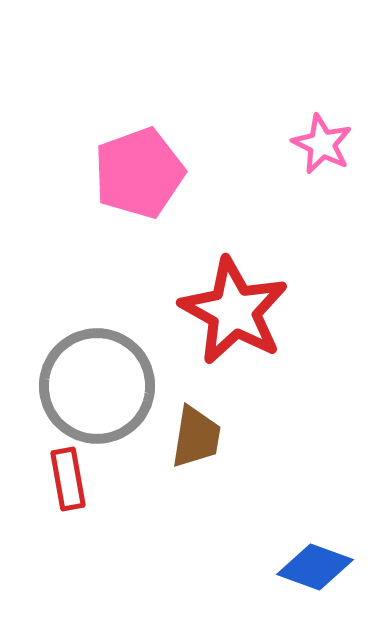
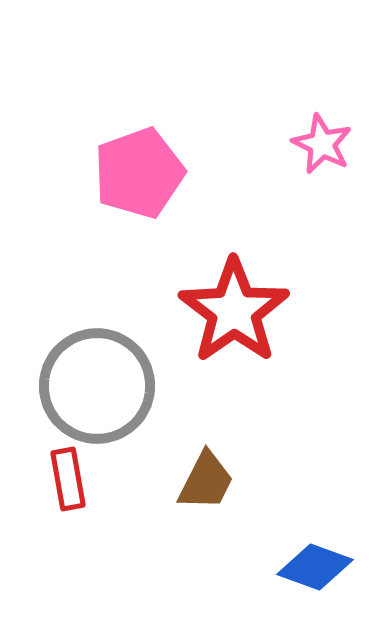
red star: rotated 8 degrees clockwise
brown trapezoid: moved 10 px right, 44 px down; rotated 18 degrees clockwise
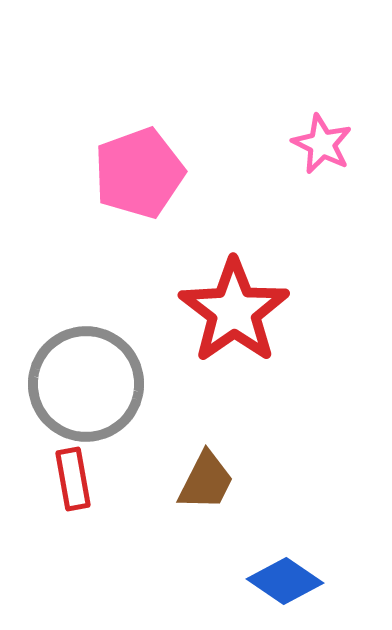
gray circle: moved 11 px left, 2 px up
red rectangle: moved 5 px right
blue diamond: moved 30 px left, 14 px down; rotated 14 degrees clockwise
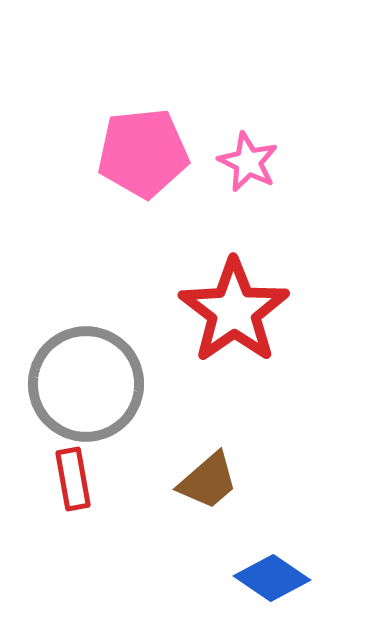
pink star: moved 74 px left, 18 px down
pink pentagon: moved 4 px right, 20 px up; rotated 14 degrees clockwise
brown trapezoid: moved 2 px right; rotated 22 degrees clockwise
blue diamond: moved 13 px left, 3 px up
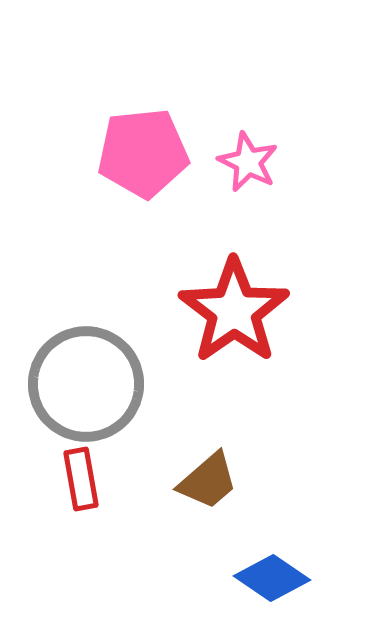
red rectangle: moved 8 px right
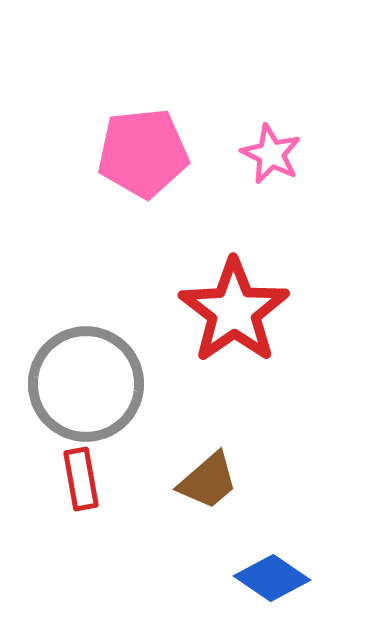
pink star: moved 23 px right, 8 px up
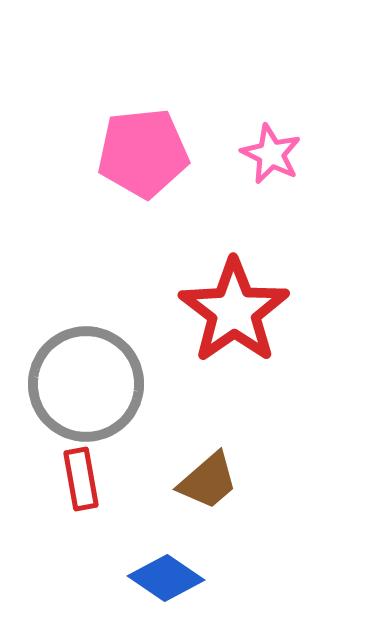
blue diamond: moved 106 px left
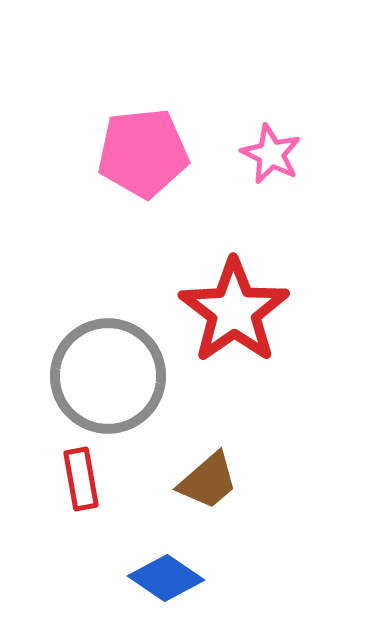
gray circle: moved 22 px right, 8 px up
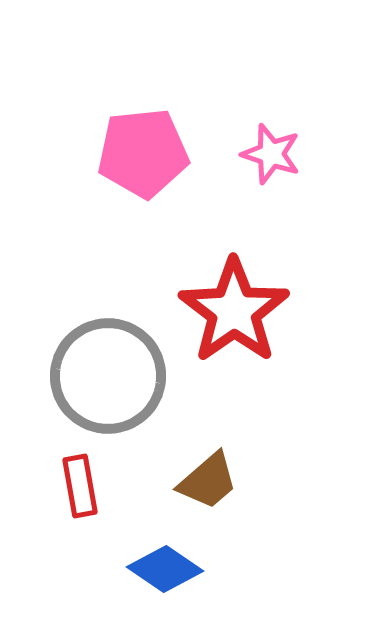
pink star: rotated 8 degrees counterclockwise
red rectangle: moved 1 px left, 7 px down
blue diamond: moved 1 px left, 9 px up
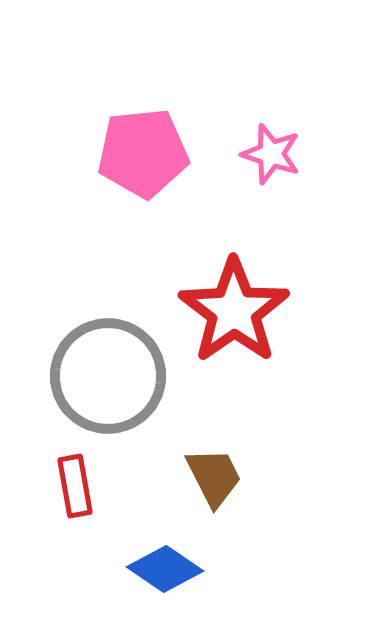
brown trapezoid: moved 6 px right, 4 px up; rotated 76 degrees counterclockwise
red rectangle: moved 5 px left
